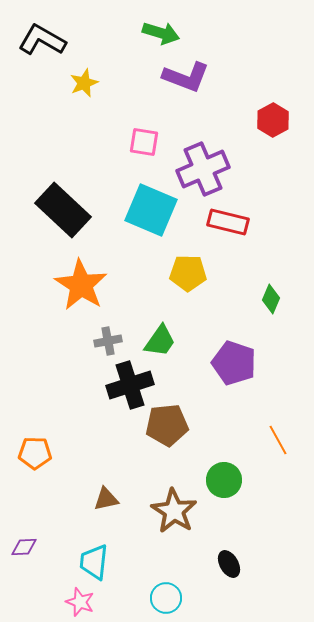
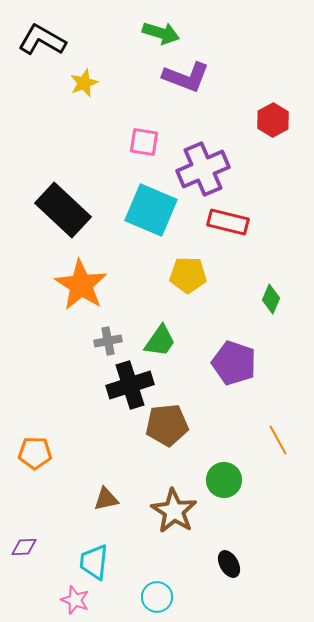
yellow pentagon: moved 2 px down
cyan circle: moved 9 px left, 1 px up
pink star: moved 5 px left, 2 px up
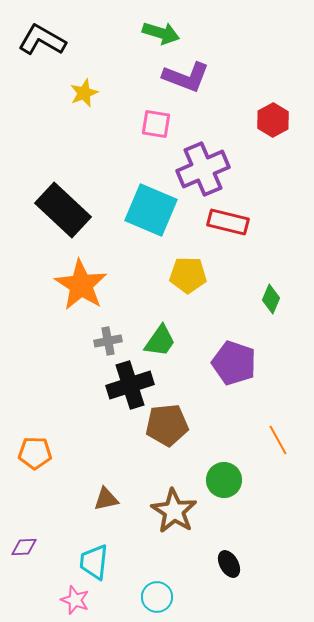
yellow star: moved 10 px down
pink square: moved 12 px right, 18 px up
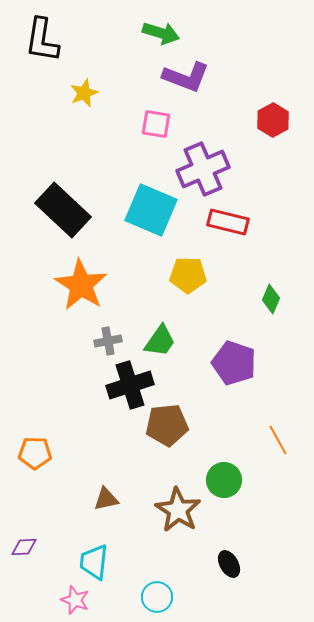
black L-shape: rotated 111 degrees counterclockwise
brown star: moved 4 px right, 1 px up
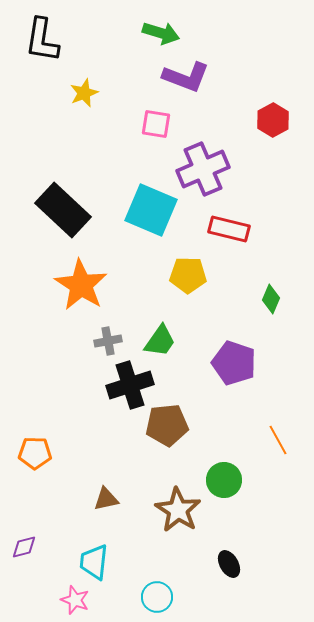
red rectangle: moved 1 px right, 7 px down
purple diamond: rotated 12 degrees counterclockwise
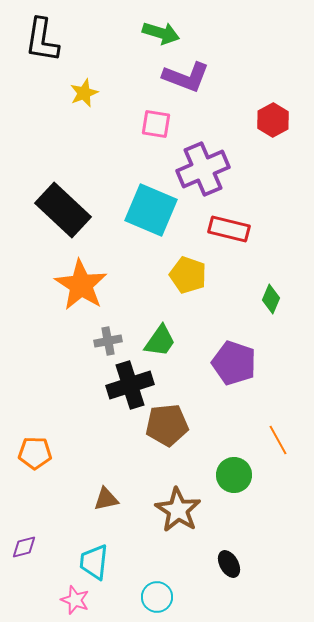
yellow pentagon: rotated 18 degrees clockwise
green circle: moved 10 px right, 5 px up
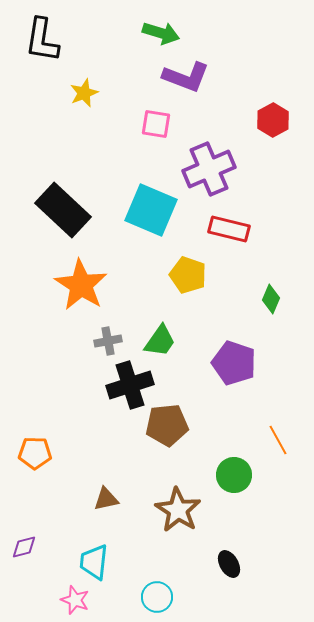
purple cross: moved 6 px right
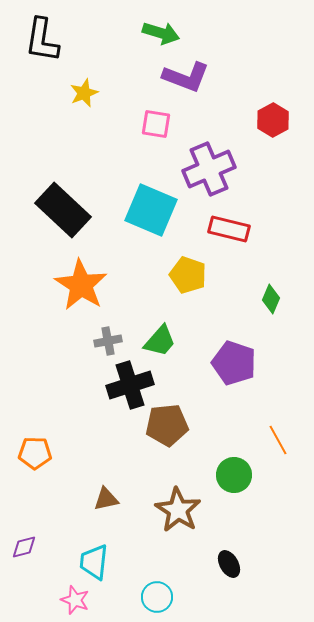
green trapezoid: rotated 6 degrees clockwise
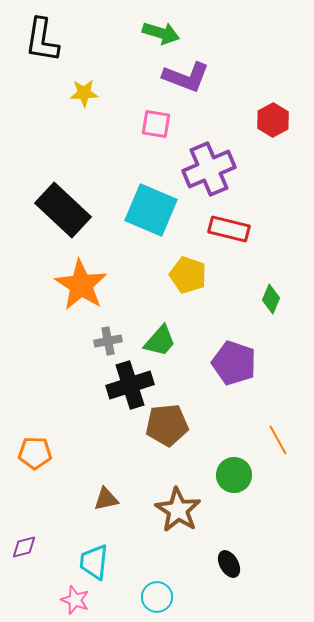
yellow star: rotated 20 degrees clockwise
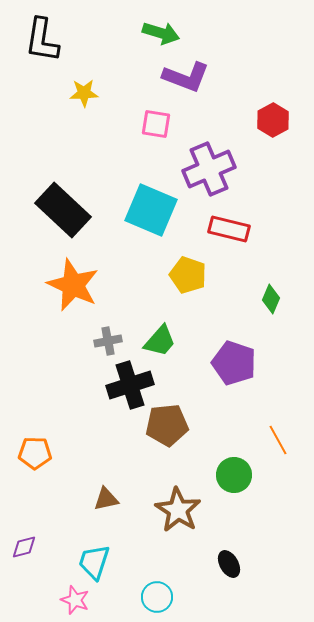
orange star: moved 8 px left; rotated 8 degrees counterclockwise
cyan trapezoid: rotated 12 degrees clockwise
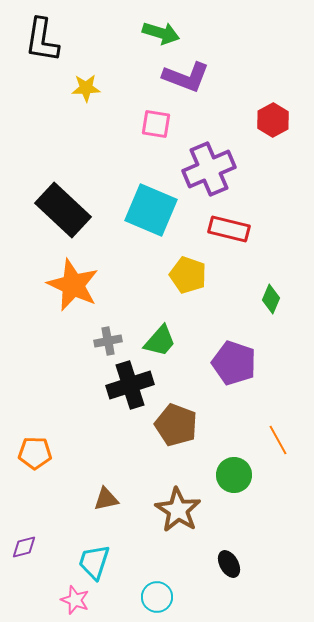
yellow star: moved 2 px right, 5 px up
brown pentagon: moved 9 px right; rotated 27 degrees clockwise
